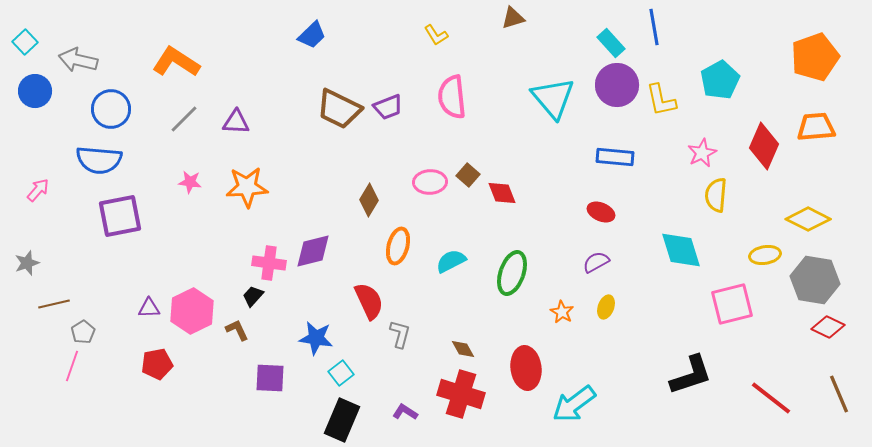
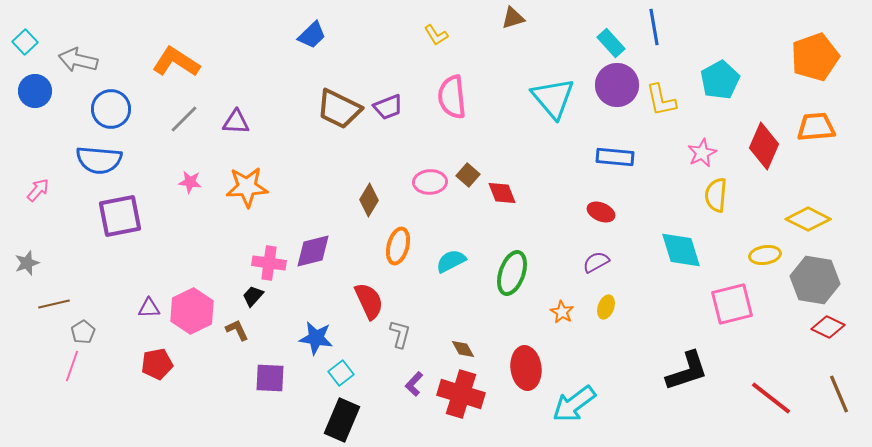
black L-shape at (691, 375): moved 4 px left, 4 px up
purple L-shape at (405, 412): moved 9 px right, 28 px up; rotated 80 degrees counterclockwise
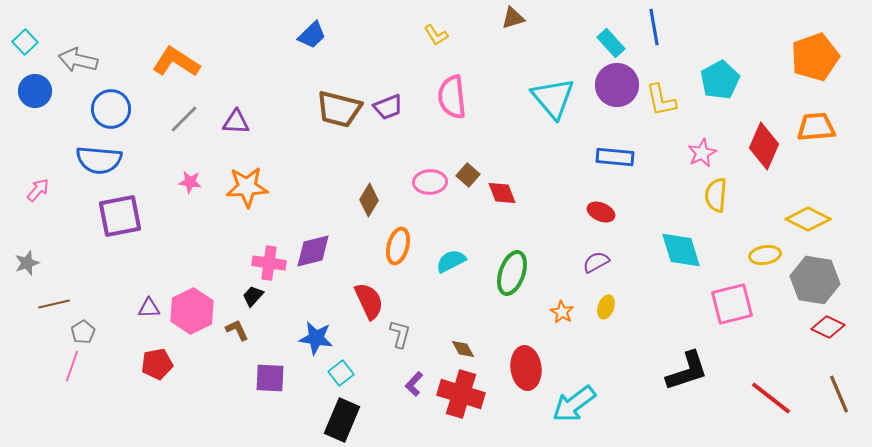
brown trapezoid at (339, 109): rotated 12 degrees counterclockwise
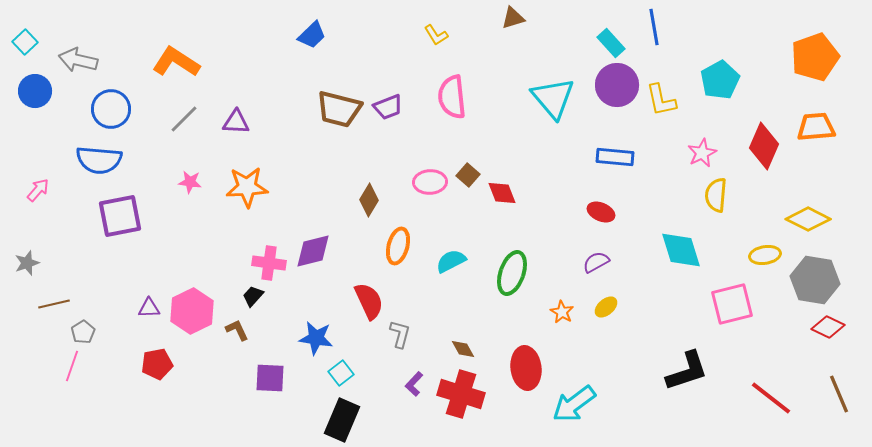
yellow ellipse at (606, 307): rotated 30 degrees clockwise
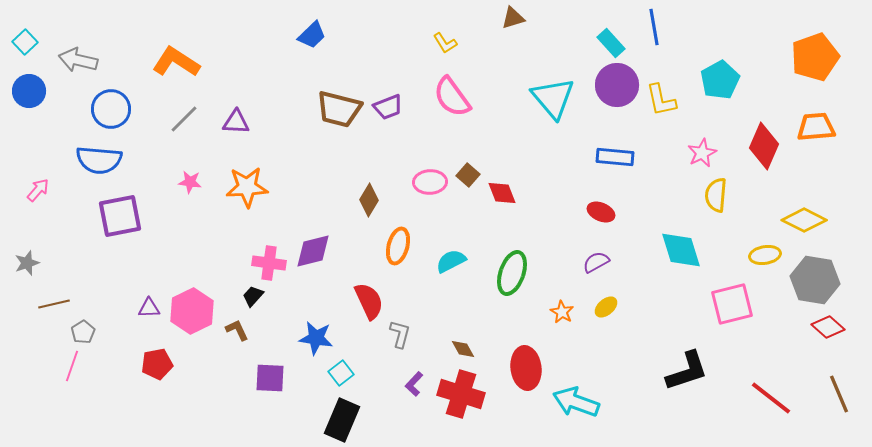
yellow L-shape at (436, 35): moved 9 px right, 8 px down
blue circle at (35, 91): moved 6 px left
pink semicircle at (452, 97): rotated 30 degrees counterclockwise
yellow diamond at (808, 219): moved 4 px left, 1 px down
red diamond at (828, 327): rotated 16 degrees clockwise
cyan arrow at (574, 404): moved 2 px right, 2 px up; rotated 57 degrees clockwise
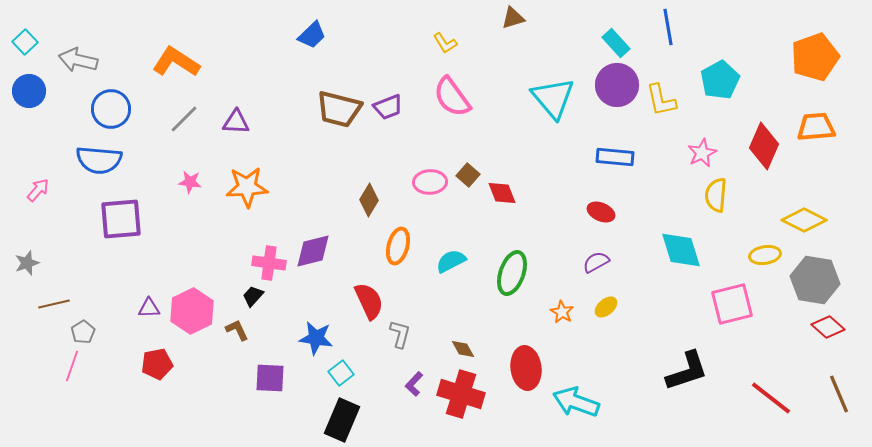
blue line at (654, 27): moved 14 px right
cyan rectangle at (611, 43): moved 5 px right
purple square at (120, 216): moved 1 px right, 3 px down; rotated 6 degrees clockwise
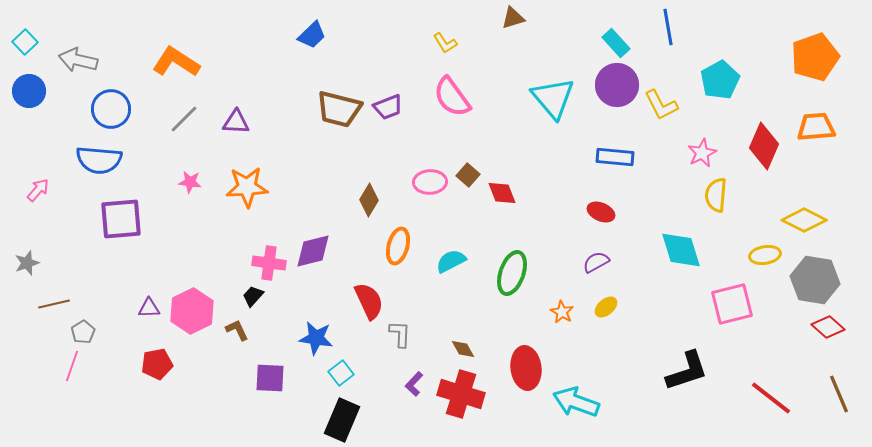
yellow L-shape at (661, 100): moved 5 px down; rotated 15 degrees counterclockwise
gray L-shape at (400, 334): rotated 12 degrees counterclockwise
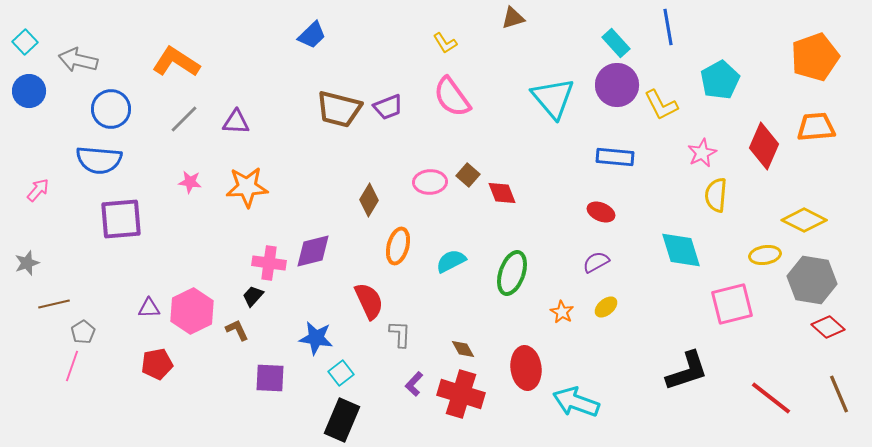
gray hexagon at (815, 280): moved 3 px left
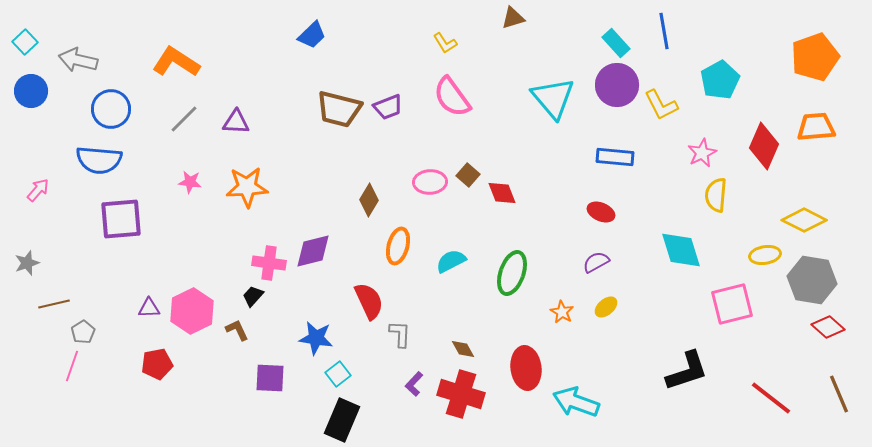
blue line at (668, 27): moved 4 px left, 4 px down
blue circle at (29, 91): moved 2 px right
cyan square at (341, 373): moved 3 px left, 1 px down
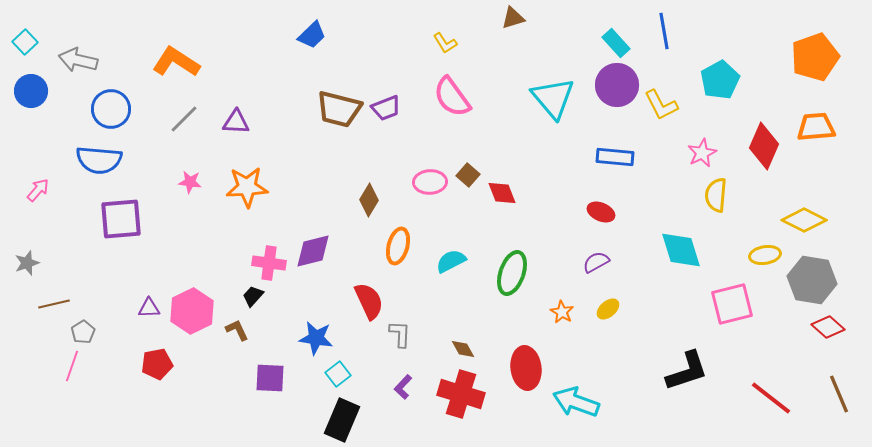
purple trapezoid at (388, 107): moved 2 px left, 1 px down
yellow ellipse at (606, 307): moved 2 px right, 2 px down
purple L-shape at (414, 384): moved 11 px left, 3 px down
